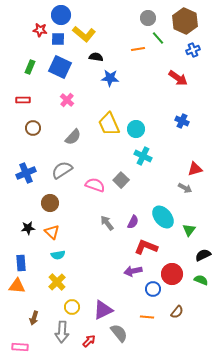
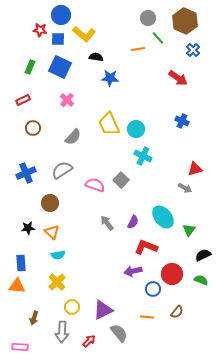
blue cross at (193, 50): rotated 24 degrees counterclockwise
red rectangle at (23, 100): rotated 24 degrees counterclockwise
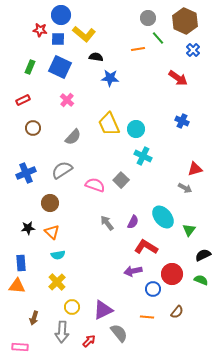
red L-shape at (146, 247): rotated 10 degrees clockwise
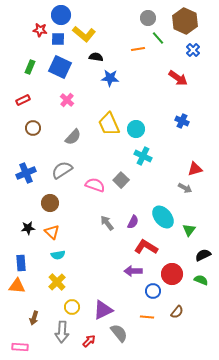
purple arrow at (133, 271): rotated 12 degrees clockwise
blue circle at (153, 289): moved 2 px down
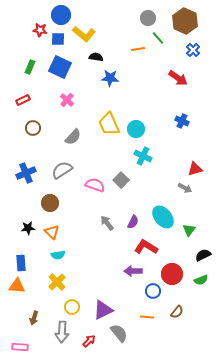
green semicircle at (201, 280): rotated 136 degrees clockwise
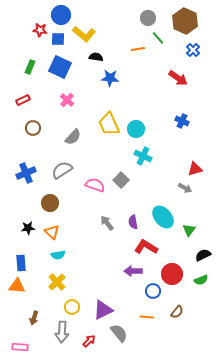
purple semicircle at (133, 222): rotated 144 degrees clockwise
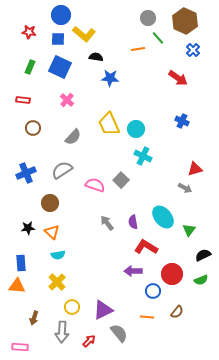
red star at (40, 30): moved 11 px left, 2 px down
red rectangle at (23, 100): rotated 32 degrees clockwise
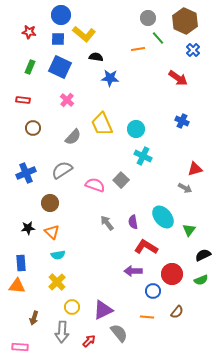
yellow trapezoid at (109, 124): moved 7 px left
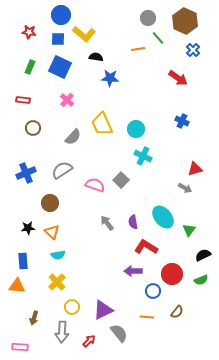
blue rectangle at (21, 263): moved 2 px right, 2 px up
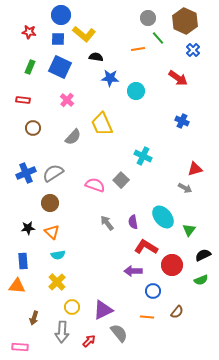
cyan circle at (136, 129): moved 38 px up
gray semicircle at (62, 170): moved 9 px left, 3 px down
red circle at (172, 274): moved 9 px up
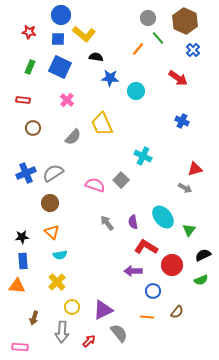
orange line at (138, 49): rotated 40 degrees counterclockwise
black star at (28, 228): moved 6 px left, 9 px down
cyan semicircle at (58, 255): moved 2 px right
